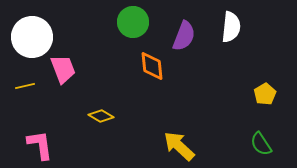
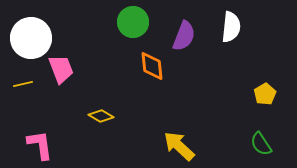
white circle: moved 1 px left, 1 px down
pink trapezoid: moved 2 px left
yellow line: moved 2 px left, 2 px up
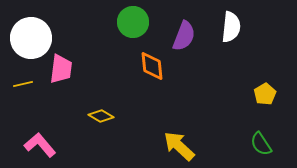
pink trapezoid: rotated 28 degrees clockwise
pink L-shape: rotated 32 degrees counterclockwise
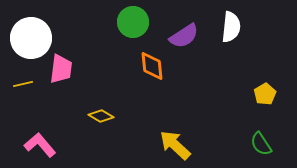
purple semicircle: rotated 36 degrees clockwise
yellow arrow: moved 4 px left, 1 px up
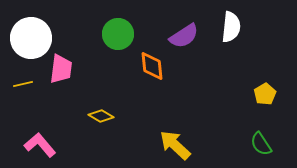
green circle: moved 15 px left, 12 px down
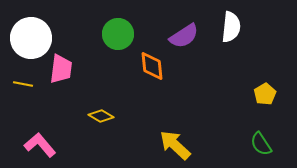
yellow line: rotated 24 degrees clockwise
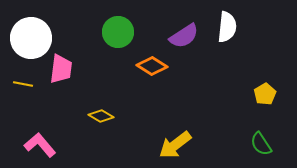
white semicircle: moved 4 px left
green circle: moved 2 px up
orange diamond: rotated 52 degrees counterclockwise
yellow arrow: rotated 80 degrees counterclockwise
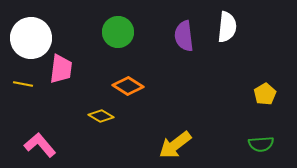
purple semicircle: rotated 116 degrees clockwise
orange diamond: moved 24 px left, 20 px down
green semicircle: rotated 60 degrees counterclockwise
